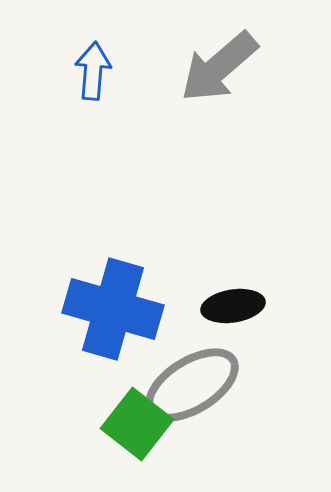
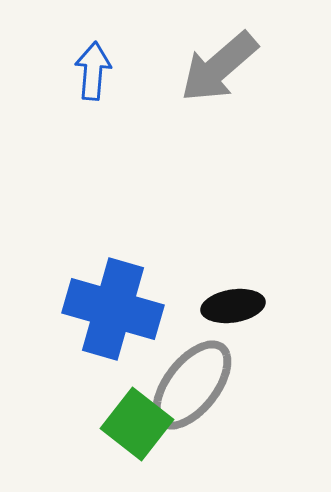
gray ellipse: rotated 20 degrees counterclockwise
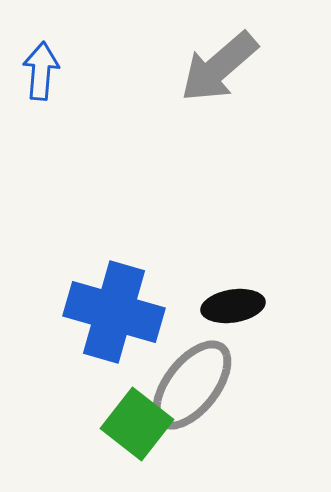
blue arrow: moved 52 px left
blue cross: moved 1 px right, 3 px down
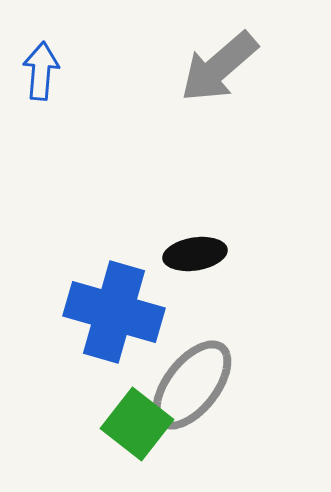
black ellipse: moved 38 px left, 52 px up
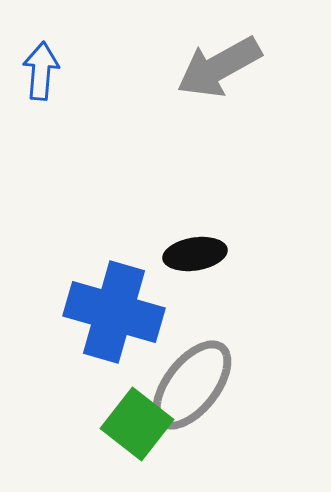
gray arrow: rotated 12 degrees clockwise
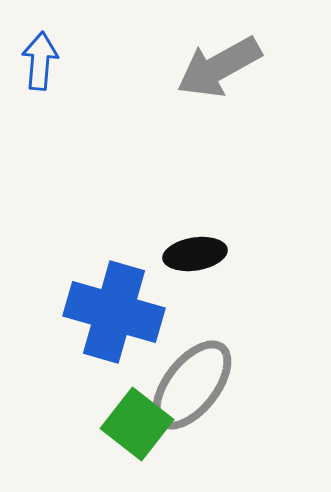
blue arrow: moved 1 px left, 10 px up
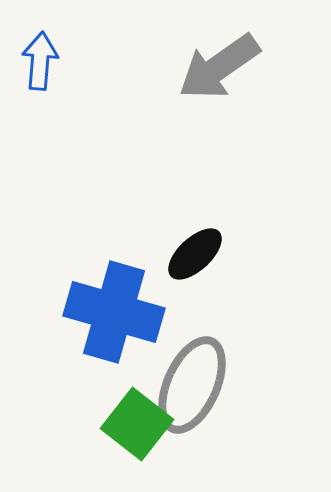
gray arrow: rotated 6 degrees counterclockwise
black ellipse: rotated 34 degrees counterclockwise
gray ellipse: rotated 14 degrees counterclockwise
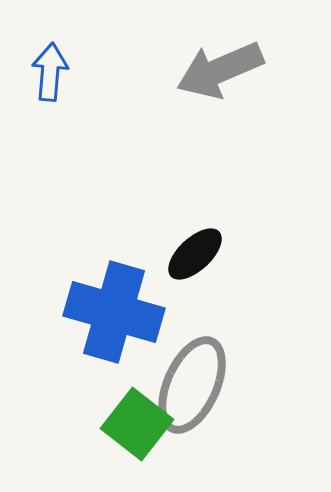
blue arrow: moved 10 px right, 11 px down
gray arrow: moved 1 px right, 3 px down; rotated 12 degrees clockwise
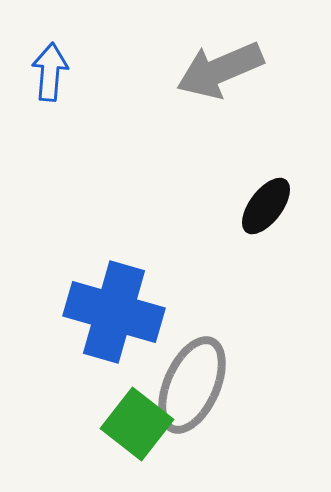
black ellipse: moved 71 px right, 48 px up; rotated 10 degrees counterclockwise
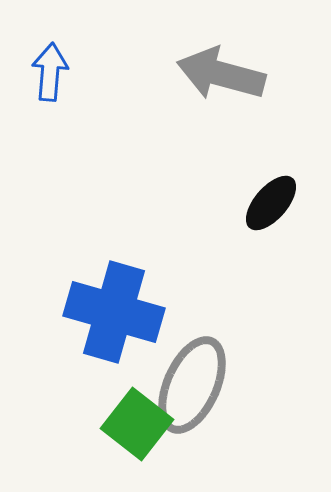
gray arrow: moved 1 px right, 4 px down; rotated 38 degrees clockwise
black ellipse: moved 5 px right, 3 px up; rotated 4 degrees clockwise
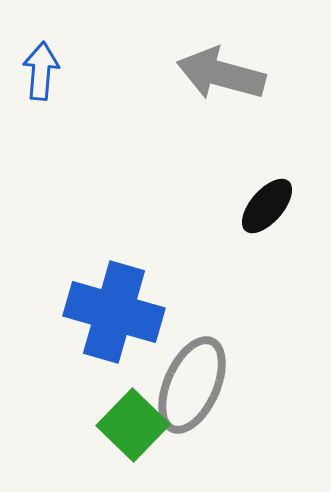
blue arrow: moved 9 px left, 1 px up
black ellipse: moved 4 px left, 3 px down
green square: moved 4 px left, 1 px down; rotated 6 degrees clockwise
